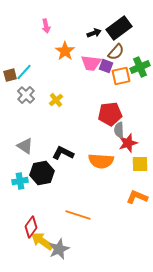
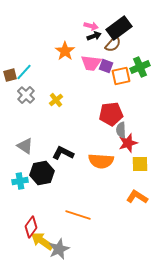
pink arrow: moved 45 px right; rotated 64 degrees counterclockwise
black arrow: moved 3 px down
brown semicircle: moved 3 px left, 8 px up
red pentagon: moved 1 px right
gray semicircle: moved 2 px right
orange L-shape: rotated 10 degrees clockwise
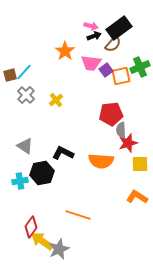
purple square: moved 4 px down; rotated 32 degrees clockwise
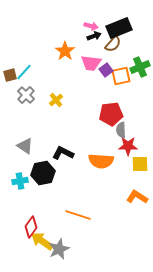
black rectangle: rotated 15 degrees clockwise
red star: moved 3 px down; rotated 18 degrees clockwise
black hexagon: moved 1 px right
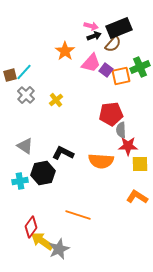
pink trapezoid: rotated 55 degrees counterclockwise
purple square: rotated 16 degrees counterclockwise
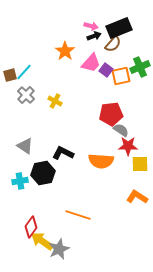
yellow cross: moved 1 px left, 1 px down; rotated 24 degrees counterclockwise
gray semicircle: rotated 126 degrees clockwise
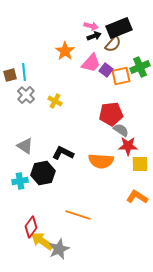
cyan line: rotated 48 degrees counterclockwise
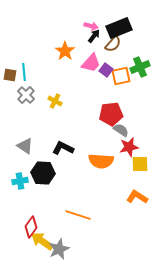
black arrow: rotated 32 degrees counterclockwise
brown square: rotated 24 degrees clockwise
red star: moved 1 px right, 1 px down; rotated 12 degrees counterclockwise
black L-shape: moved 5 px up
black hexagon: rotated 15 degrees clockwise
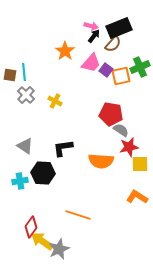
red pentagon: rotated 15 degrees clockwise
black L-shape: rotated 35 degrees counterclockwise
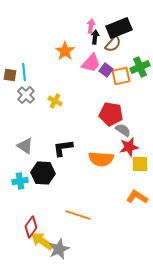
pink arrow: rotated 96 degrees counterclockwise
black arrow: moved 1 px right, 1 px down; rotated 32 degrees counterclockwise
gray semicircle: moved 2 px right
orange semicircle: moved 2 px up
